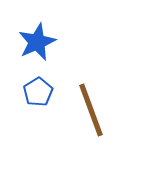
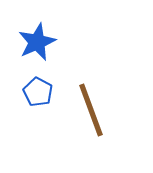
blue pentagon: rotated 12 degrees counterclockwise
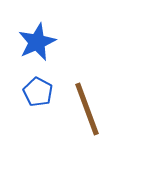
brown line: moved 4 px left, 1 px up
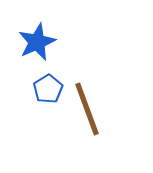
blue pentagon: moved 10 px right, 3 px up; rotated 12 degrees clockwise
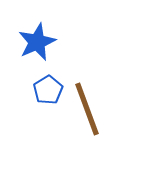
blue pentagon: moved 1 px down
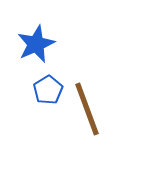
blue star: moved 1 px left, 2 px down
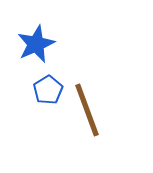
brown line: moved 1 px down
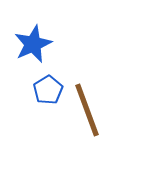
blue star: moved 3 px left
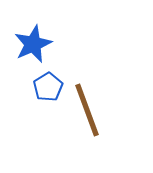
blue pentagon: moved 3 px up
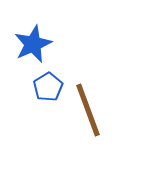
brown line: moved 1 px right
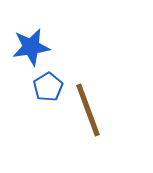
blue star: moved 2 px left, 3 px down; rotated 15 degrees clockwise
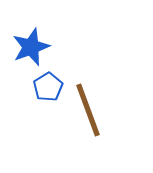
blue star: rotated 12 degrees counterclockwise
